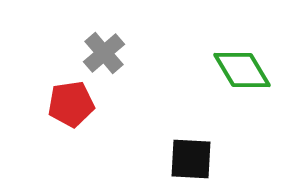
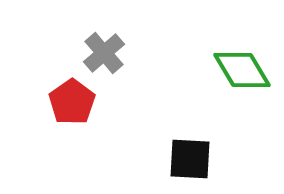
red pentagon: moved 1 px right, 2 px up; rotated 27 degrees counterclockwise
black square: moved 1 px left
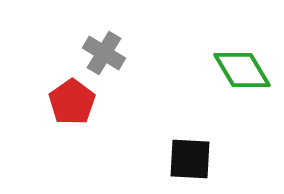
gray cross: rotated 18 degrees counterclockwise
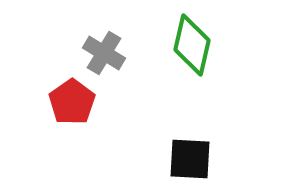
green diamond: moved 50 px left, 25 px up; rotated 44 degrees clockwise
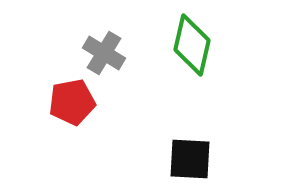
red pentagon: rotated 24 degrees clockwise
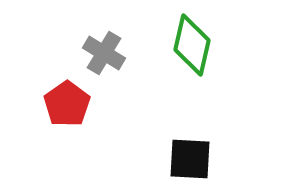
red pentagon: moved 5 px left, 2 px down; rotated 24 degrees counterclockwise
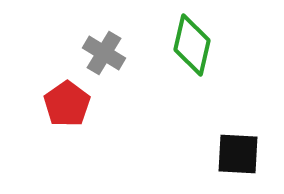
black square: moved 48 px right, 5 px up
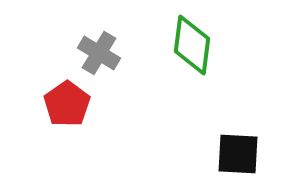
green diamond: rotated 6 degrees counterclockwise
gray cross: moved 5 px left
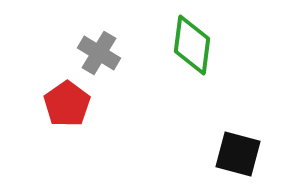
black square: rotated 12 degrees clockwise
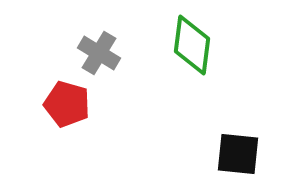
red pentagon: rotated 21 degrees counterclockwise
black square: rotated 9 degrees counterclockwise
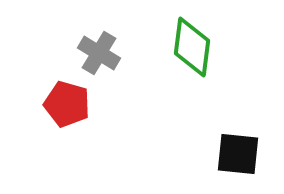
green diamond: moved 2 px down
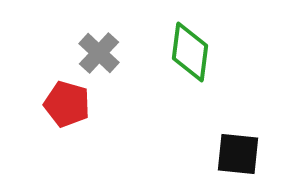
green diamond: moved 2 px left, 5 px down
gray cross: rotated 12 degrees clockwise
